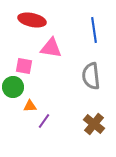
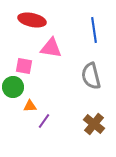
gray semicircle: rotated 8 degrees counterclockwise
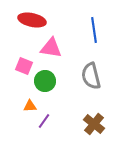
pink square: rotated 12 degrees clockwise
green circle: moved 32 px right, 6 px up
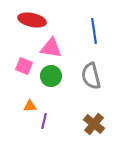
blue line: moved 1 px down
green circle: moved 6 px right, 5 px up
purple line: rotated 21 degrees counterclockwise
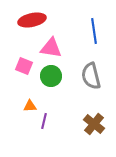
red ellipse: rotated 24 degrees counterclockwise
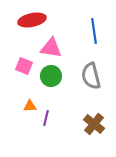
purple line: moved 2 px right, 3 px up
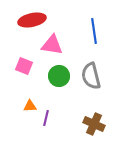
pink triangle: moved 1 px right, 3 px up
green circle: moved 8 px right
brown cross: rotated 15 degrees counterclockwise
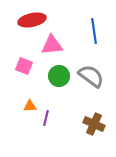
pink triangle: rotated 15 degrees counterclockwise
gray semicircle: rotated 140 degrees clockwise
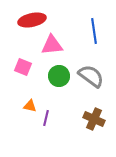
pink square: moved 1 px left, 1 px down
orange triangle: rotated 16 degrees clockwise
brown cross: moved 5 px up
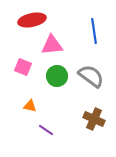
green circle: moved 2 px left
purple line: moved 12 px down; rotated 70 degrees counterclockwise
